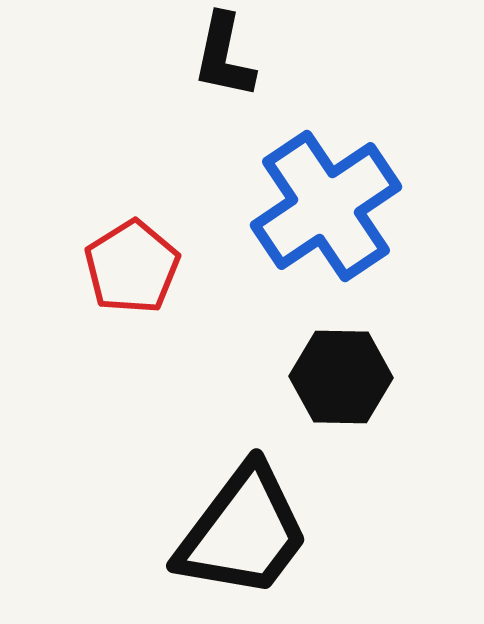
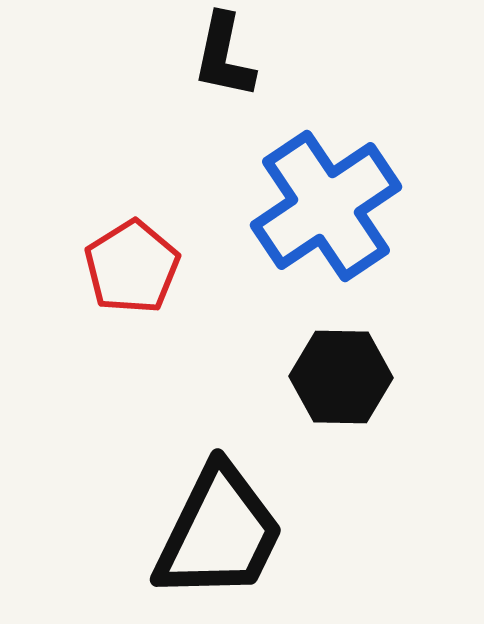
black trapezoid: moved 24 px left, 1 px down; rotated 11 degrees counterclockwise
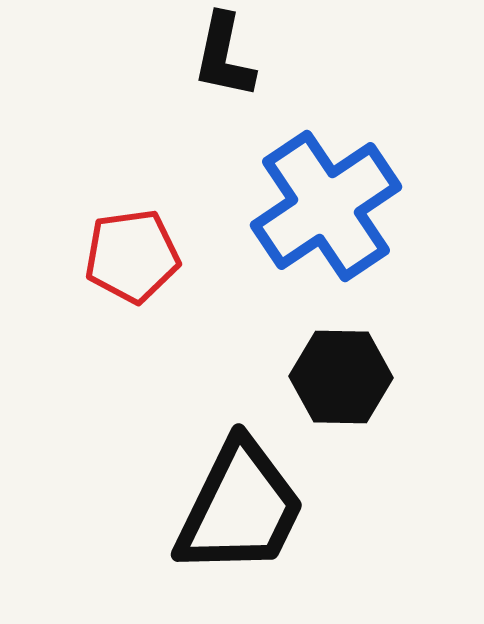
red pentagon: moved 11 px up; rotated 24 degrees clockwise
black trapezoid: moved 21 px right, 25 px up
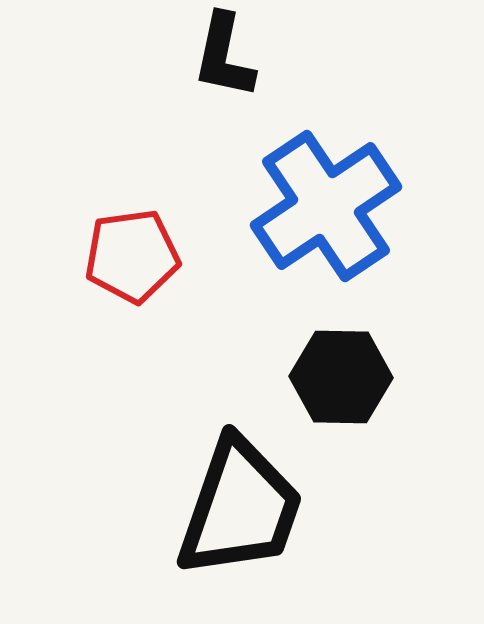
black trapezoid: rotated 7 degrees counterclockwise
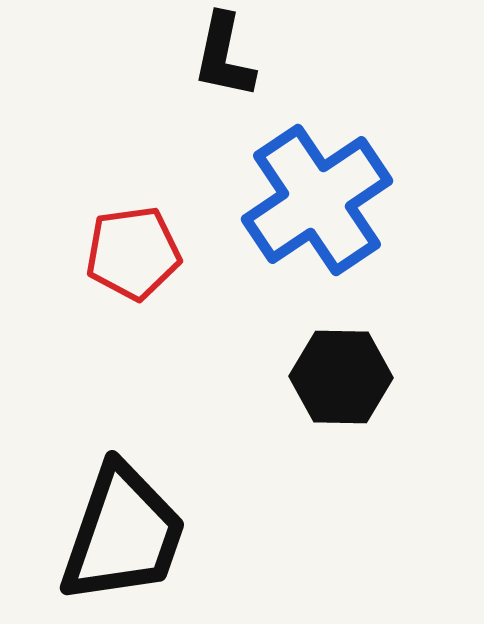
blue cross: moved 9 px left, 6 px up
red pentagon: moved 1 px right, 3 px up
black trapezoid: moved 117 px left, 26 px down
